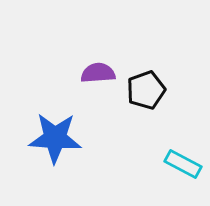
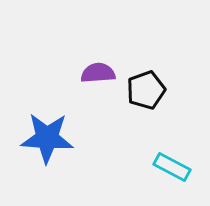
blue star: moved 8 px left
cyan rectangle: moved 11 px left, 3 px down
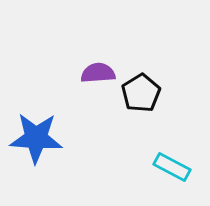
black pentagon: moved 5 px left, 3 px down; rotated 12 degrees counterclockwise
blue star: moved 11 px left
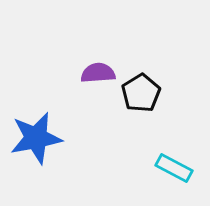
blue star: rotated 14 degrees counterclockwise
cyan rectangle: moved 2 px right, 1 px down
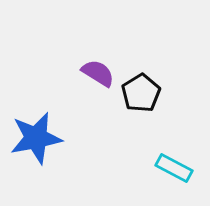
purple semicircle: rotated 36 degrees clockwise
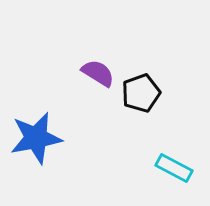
black pentagon: rotated 12 degrees clockwise
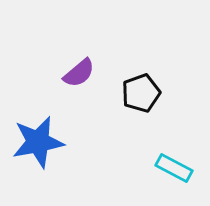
purple semicircle: moved 19 px left; rotated 108 degrees clockwise
blue star: moved 2 px right, 4 px down
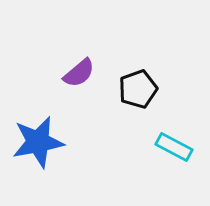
black pentagon: moved 3 px left, 4 px up
cyan rectangle: moved 21 px up
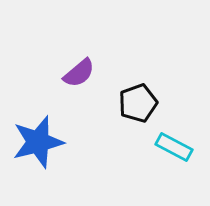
black pentagon: moved 14 px down
blue star: rotated 4 degrees counterclockwise
